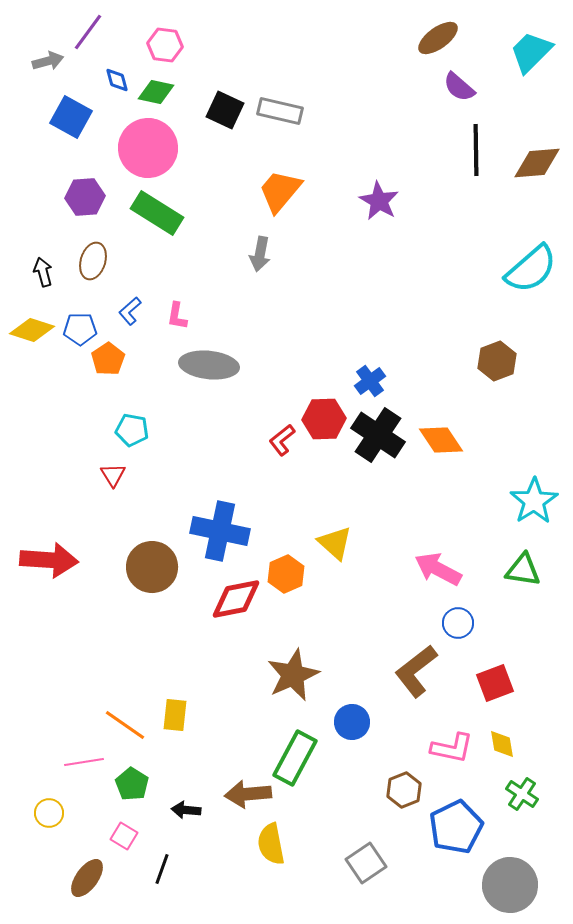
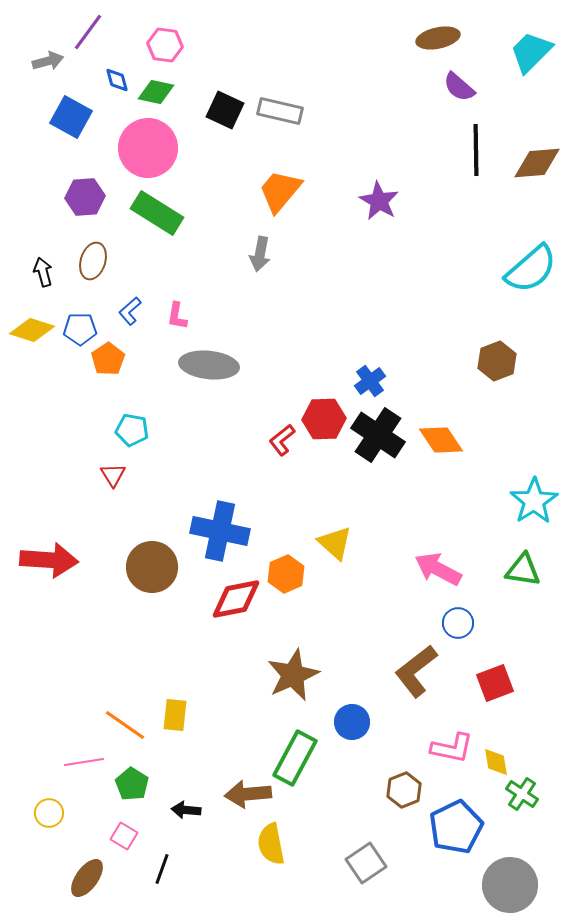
brown ellipse at (438, 38): rotated 24 degrees clockwise
yellow diamond at (502, 744): moved 6 px left, 18 px down
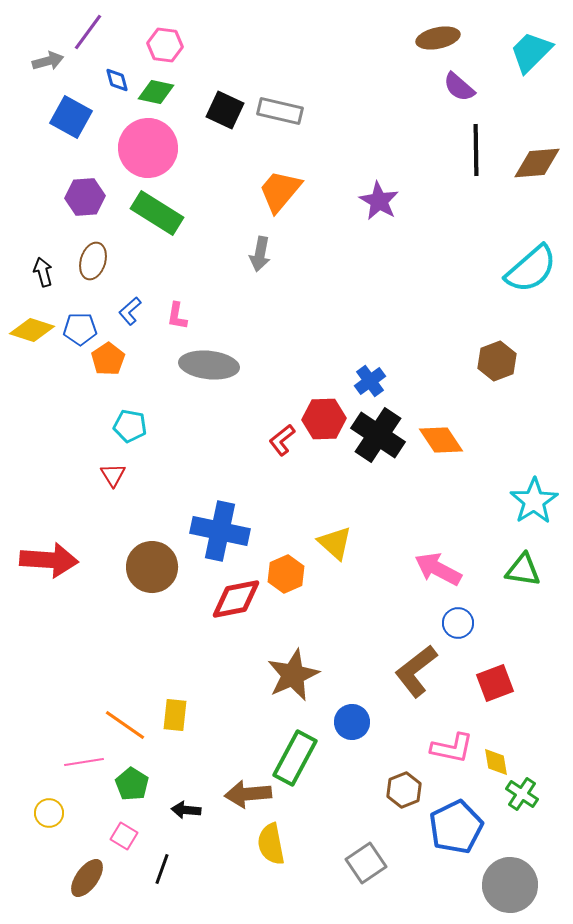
cyan pentagon at (132, 430): moved 2 px left, 4 px up
